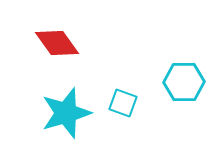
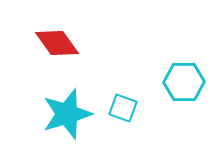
cyan square: moved 5 px down
cyan star: moved 1 px right, 1 px down
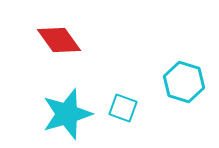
red diamond: moved 2 px right, 3 px up
cyan hexagon: rotated 18 degrees clockwise
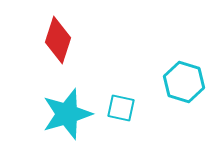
red diamond: moved 1 px left; rotated 54 degrees clockwise
cyan square: moved 2 px left; rotated 8 degrees counterclockwise
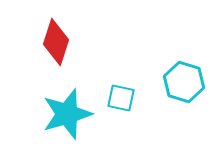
red diamond: moved 2 px left, 2 px down
cyan square: moved 10 px up
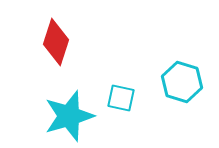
cyan hexagon: moved 2 px left
cyan star: moved 2 px right, 2 px down
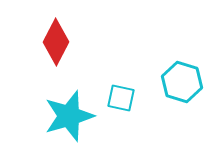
red diamond: rotated 9 degrees clockwise
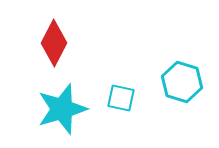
red diamond: moved 2 px left, 1 px down
cyan star: moved 7 px left, 7 px up
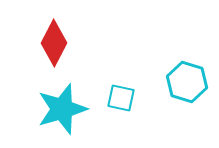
cyan hexagon: moved 5 px right
